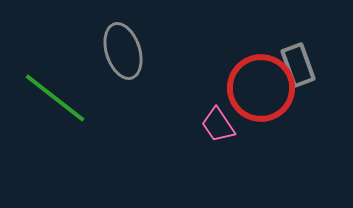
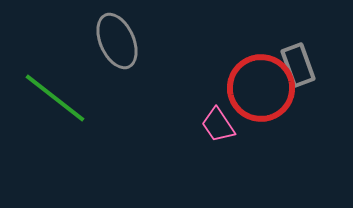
gray ellipse: moved 6 px left, 10 px up; rotated 6 degrees counterclockwise
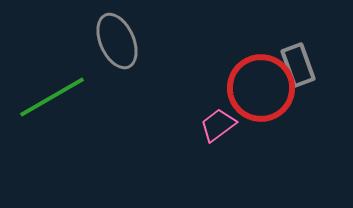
green line: moved 3 px left, 1 px up; rotated 68 degrees counterclockwise
pink trapezoid: rotated 87 degrees clockwise
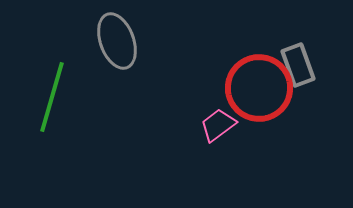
gray ellipse: rotated 4 degrees clockwise
red circle: moved 2 px left
green line: rotated 44 degrees counterclockwise
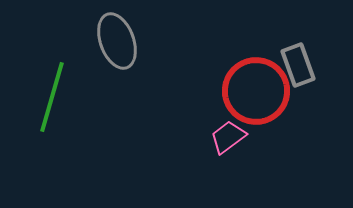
red circle: moved 3 px left, 3 px down
pink trapezoid: moved 10 px right, 12 px down
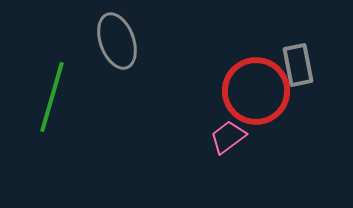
gray rectangle: rotated 9 degrees clockwise
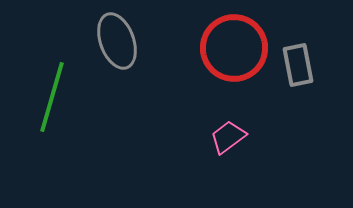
red circle: moved 22 px left, 43 px up
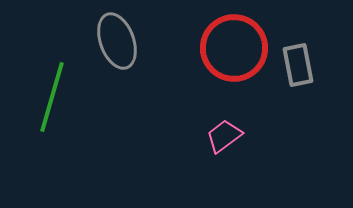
pink trapezoid: moved 4 px left, 1 px up
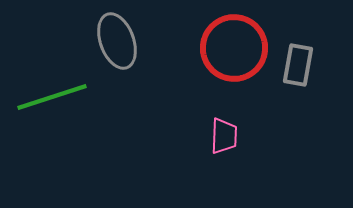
gray rectangle: rotated 21 degrees clockwise
green line: rotated 56 degrees clockwise
pink trapezoid: rotated 129 degrees clockwise
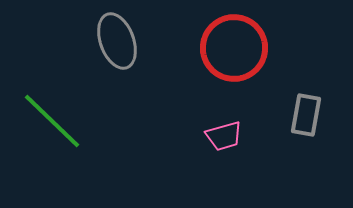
gray rectangle: moved 8 px right, 50 px down
green line: moved 24 px down; rotated 62 degrees clockwise
pink trapezoid: rotated 72 degrees clockwise
